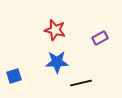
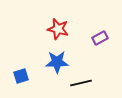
red star: moved 3 px right, 1 px up
blue square: moved 7 px right
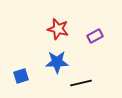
purple rectangle: moved 5 px left, 2 px up
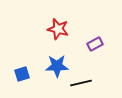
purple rectangle: moved 8 px down
blue star: moved 4 px down
blue square: moved 1 px right, 2 px up
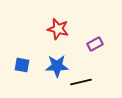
blue square: moved 9 px up; rotated 28 degrees clockwise
black line: moved 1 px up
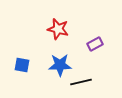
blue star: moved 3 px right, 1 px up
